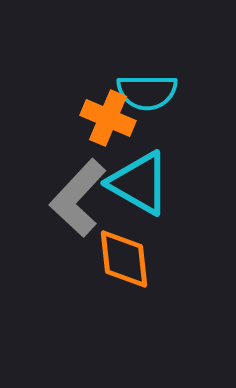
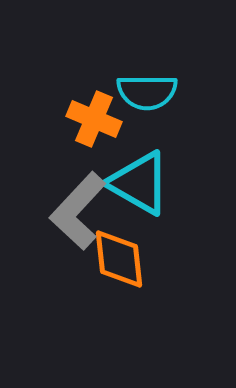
orange cross: moved 14 px left, 1 px down
gray L-shape: moved 13 px down
orange diamond: moved 5 px left
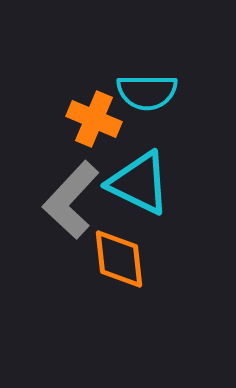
cyan triangle: rotated 4 degrees counterclockwise
gray L-shape: moved 7 px left, 11 px up
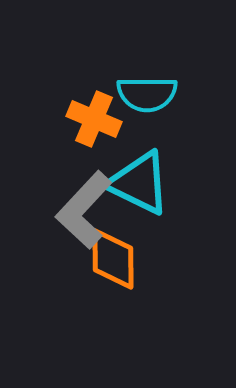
cyan semicircle: moved 2 px down
gray L-shape: moved 13 px right, 10 px down
orange diamond: moved 6 px left; rotated 6 degrees clockwise
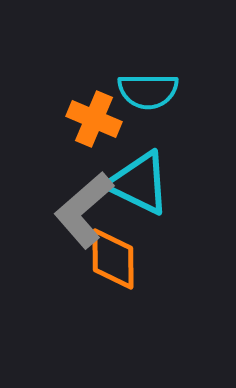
cyan semicircle: moved 1 px right, 3 px up
gray L-shape: rotated 6 degrees clockwise
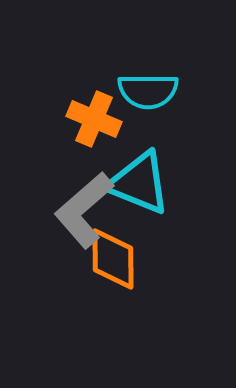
cyan triangle: rotated 4 degrees counterclockwise
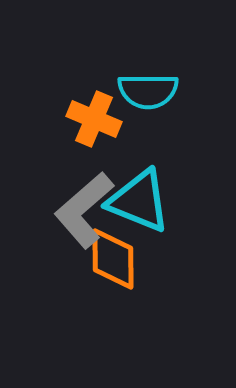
cyan triangle: moved 18 px down
